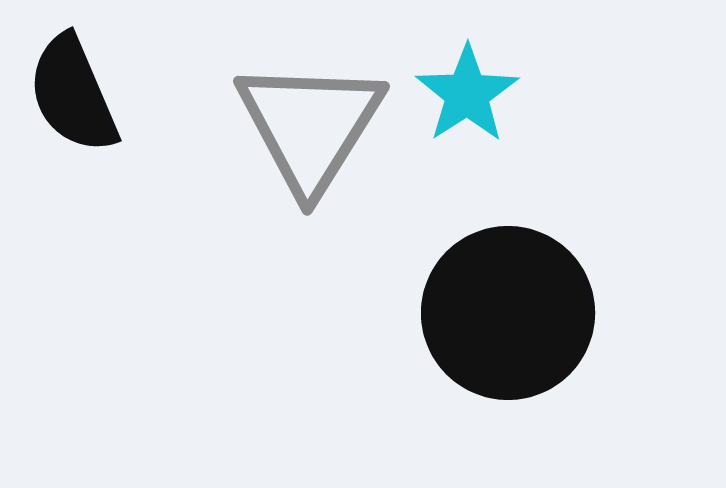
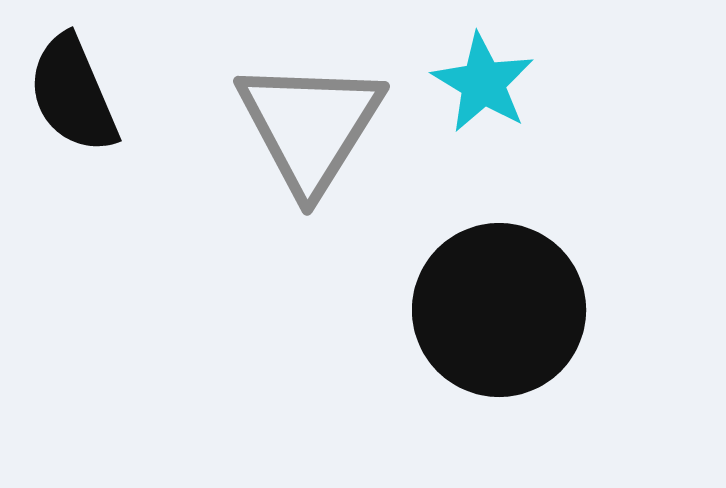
cyan star: moved 16 px right, 11 px up; rotated 8 degrees counterclockwise
black circle: moved 9 px left, 3 px up
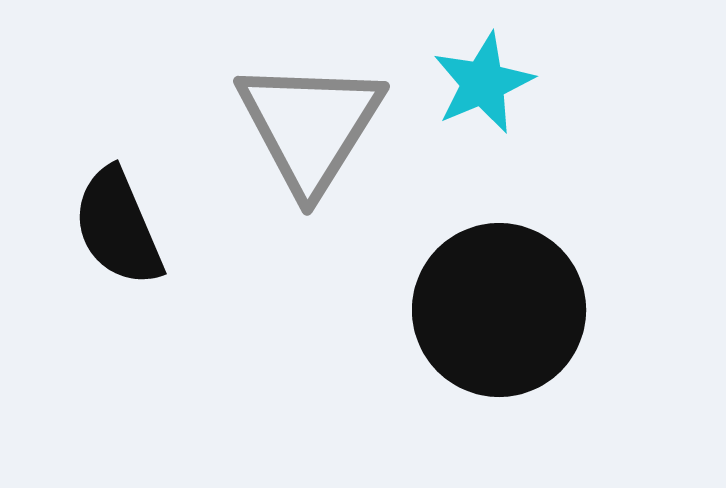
cyan star: rotated 18 degrees clockwise
black semicircle: moved 45 px right, 133 px down
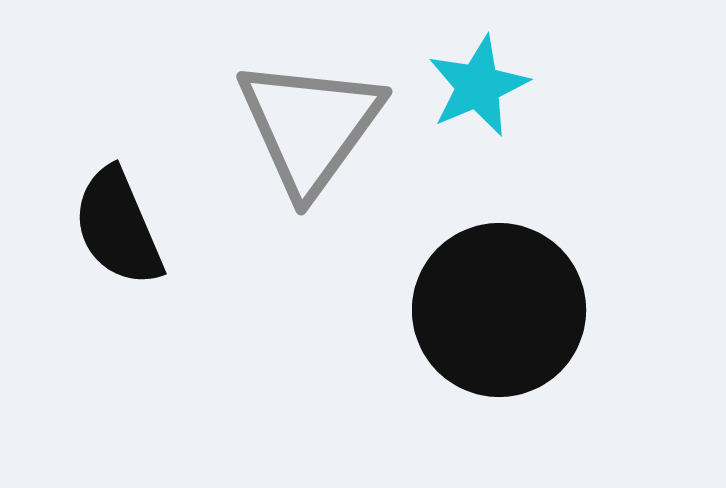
cyan star: moved 5 px left, 3 px down
gray triangle: rotated 4 degrees clockwise
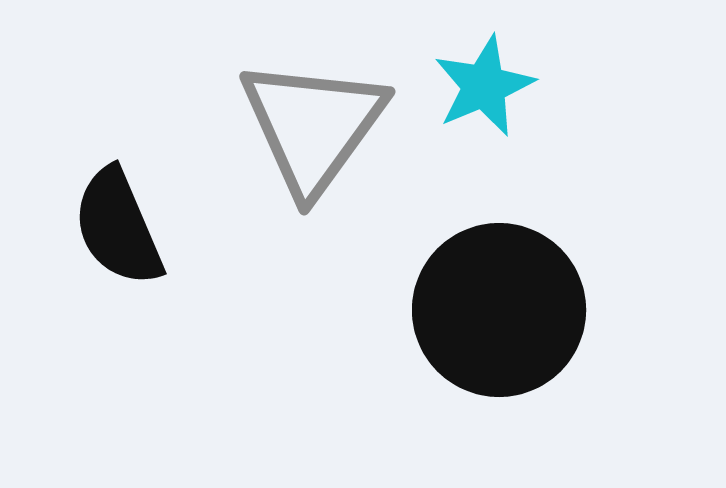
cyan star: moved 6 px right
gray triangle: moved 3 px right
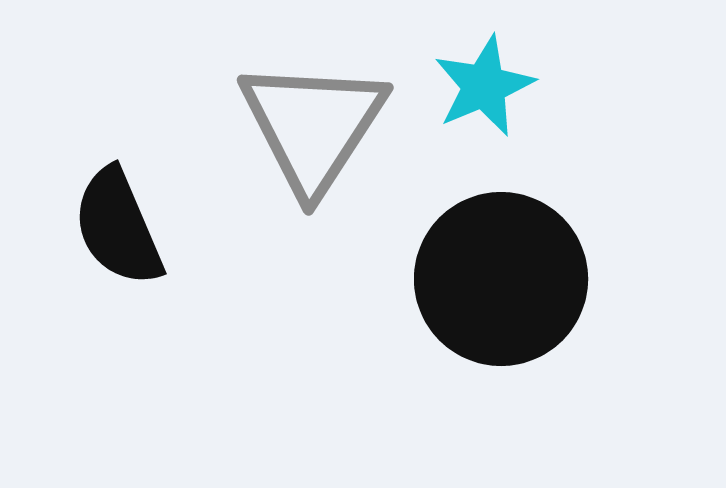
gray triangle: rotated 3 degrees counterclockwise
black circle: moved 2 px right, 31 px up
